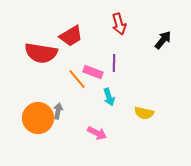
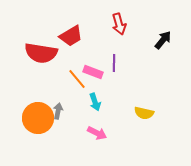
cyan arrow: moved 14 px left, 5 px down
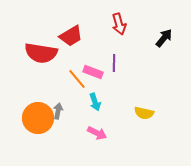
black arrow: moved 1 px right, 2 px up
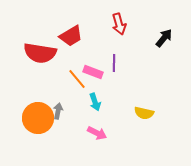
red semicircle: moved 1 px left
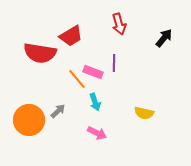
gray arrow: rotated 35 degrees clockwise
orange circle: moved 9 px left, 2 px down
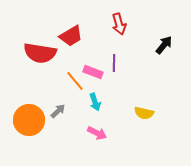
black arrow: moved 7 px down
orange line: moved 2 px left, 2 px down
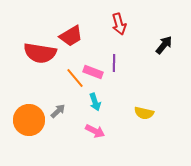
orange line: moved 3 px up
pink arrow: moved 2 px left, 2 px up
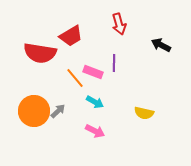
black arrow: moved 3 px left; rotated 102 degrees counterclockwise
cyan arrow: rotated 42 degrees counterclockwise
orange circle: moved 5 px right, 9 px up
